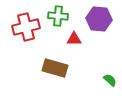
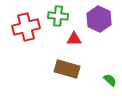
purple hexagon: rotated 20 degrees clockwise
brown rectangle: moved 12 px right, 1 px down
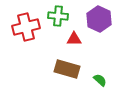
green semicircle: moved 10 px left
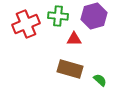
purple hexagon: moved 5 px left, 3 px up; rotated 20 degrees clockwise
red cross: moved 3 px up; rotated 8 degrees counterclockwise
brown rectangle: moved 3 px right
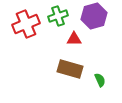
green cross: rotated 24 degrees counterclockwise
green semicircle: rotated 24 degrees clockwise
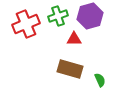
purple hexagon: moved 4 px left
